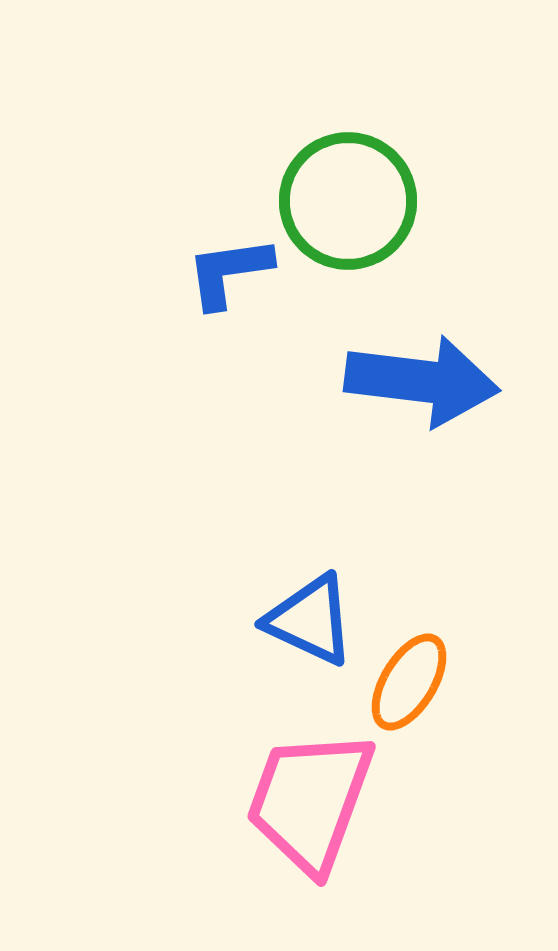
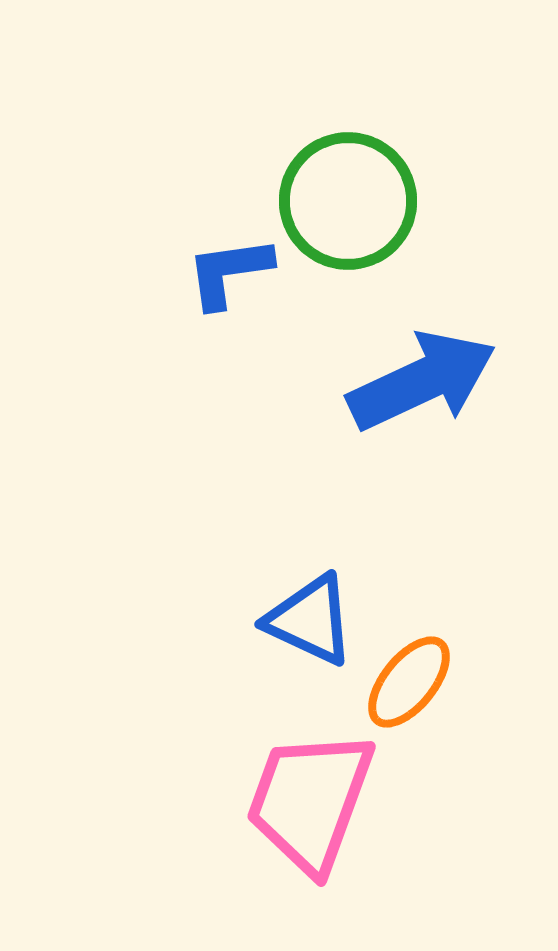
blue arrow: rotated 32 degrees counterclockwise
orange ellipse: rotated 8 degrees clockwise
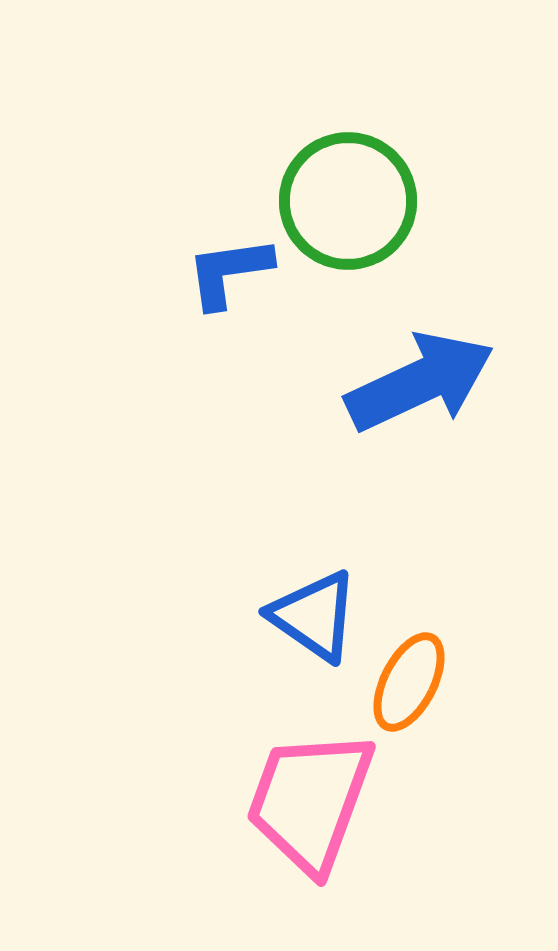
blue arrow: moved 2 px left, 1 px down
blue triangle: moved 4 px right, 4 px up; rotated 10 degrees clockwise
orange ellipse: rotated 12 degrees counterclockwise
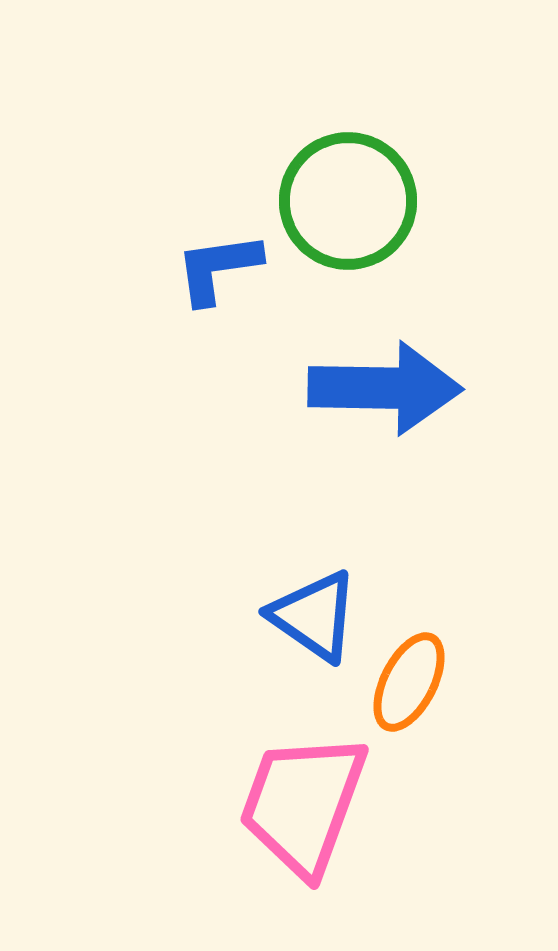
blue L-shape: moved 11 px left, 4 px up
blue arrow: moved 35 px left, 6 px down; rotated 26 degrees clockwise
pink trapezoid: moved 7 px left, 3 px down
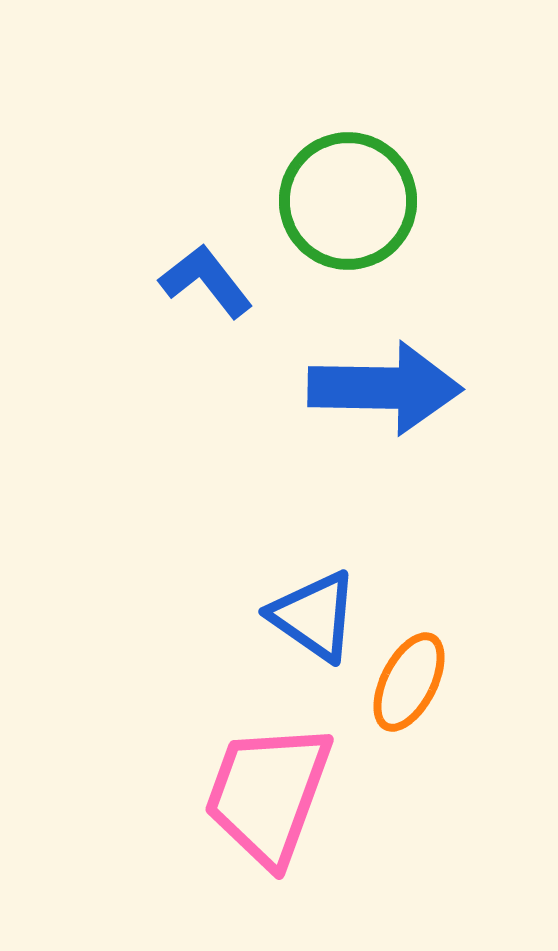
blue L-shape: moved 12 px left, 13 px down; rotated 60 degrees clockwise
pink trapezoid: moved 35 px left, 10 px up
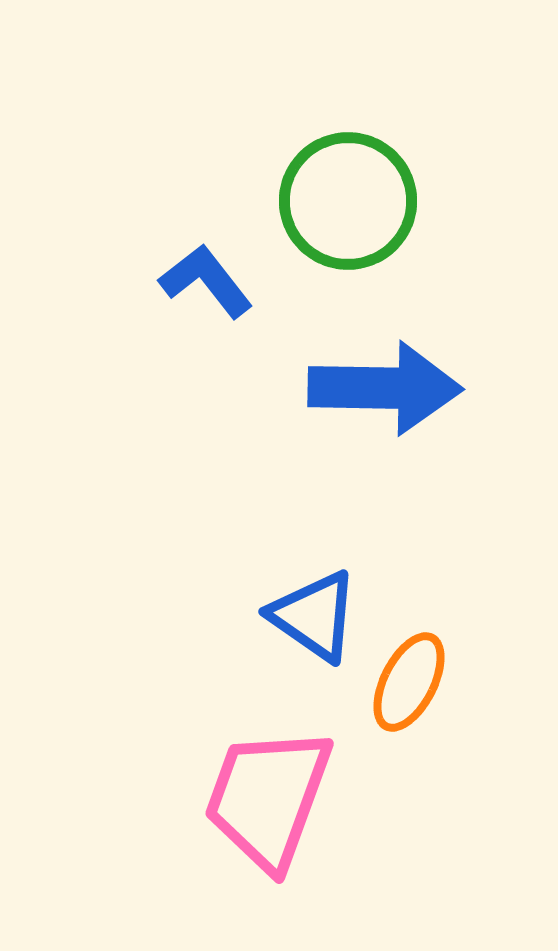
pink trapezoid: moved 4 px down
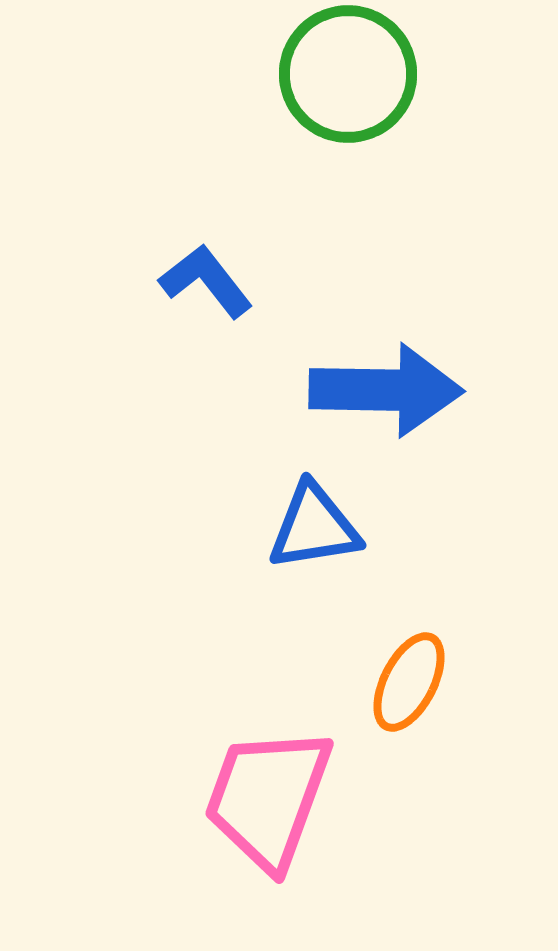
green circle: moved 127 px up
blue arrow: moved 1 px right, 2 px down
blue triangle: moved 89 px up; rotated 44 degrees counterclockwise
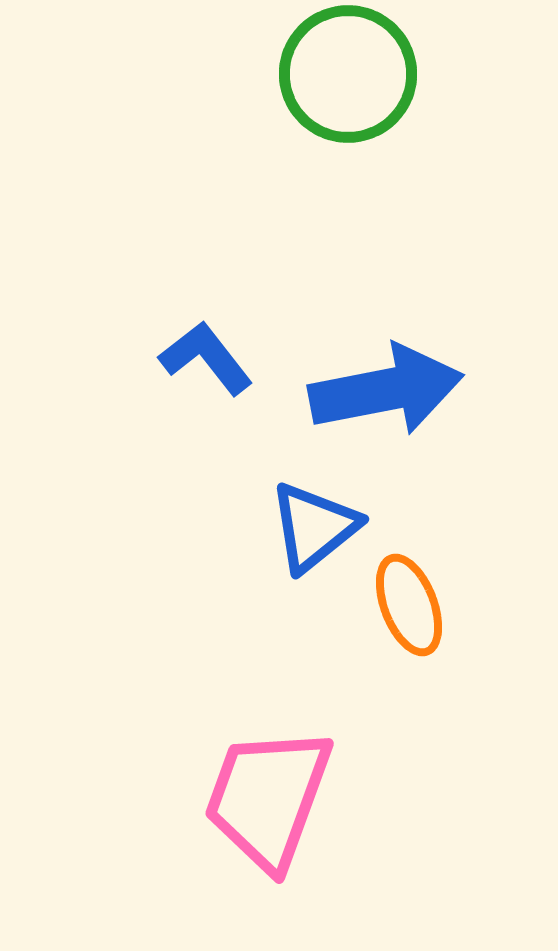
blue L-shape: moved 77 px down
blue arrow: rotated 12 degrees counterclockwise
blue triangle: rotated 30 degrees counterclockwise
orange ellipse: moved 77 px up; rotated 48 degrees counterclockwise
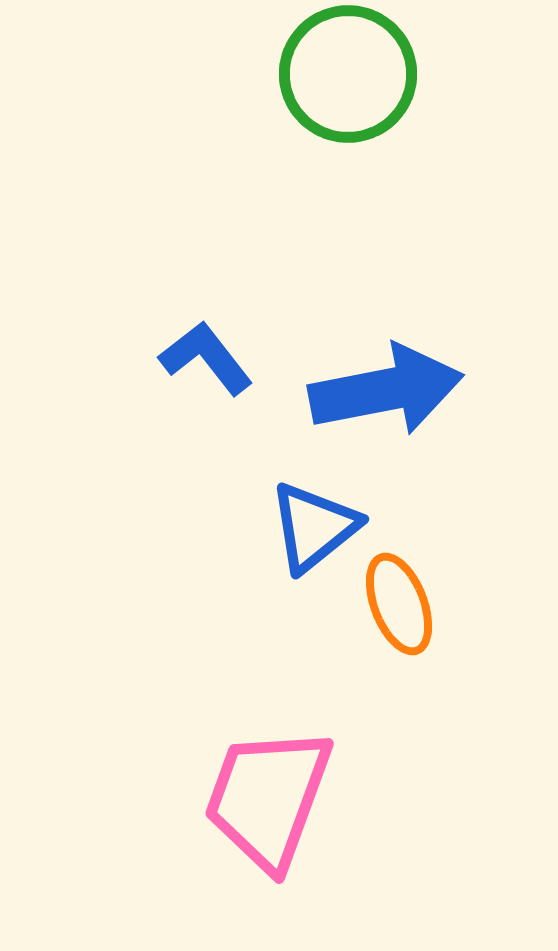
orange ellipse: moved 10 px left, 1 px up
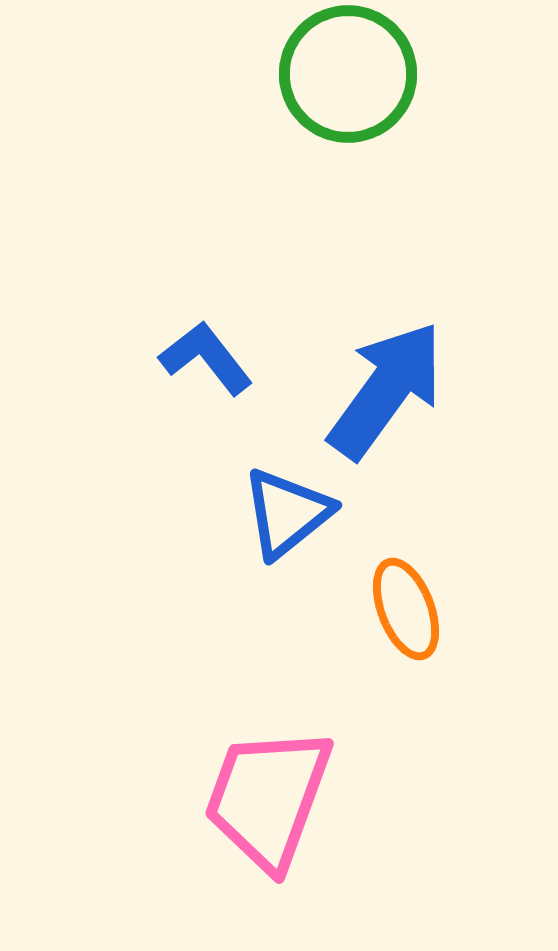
blue arrow: rotated 43 degrees counterclockwise
blue triangle: moved 27 px left, 14 px up
orange ellipse: moved 7 px right, 5 px down
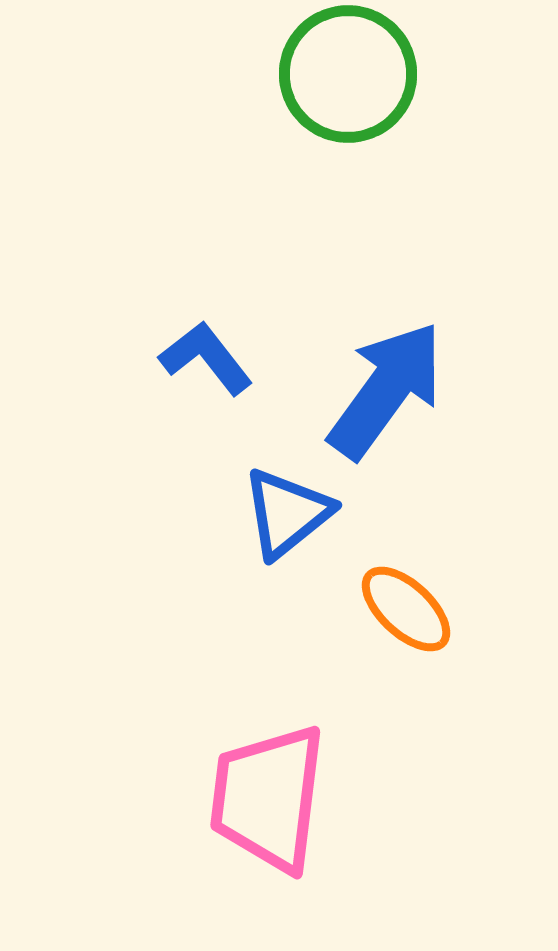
orange ellipse: rotated 26 degrees counterclockwise
pink trapezoid: rotated 13 degrees counterclockwise
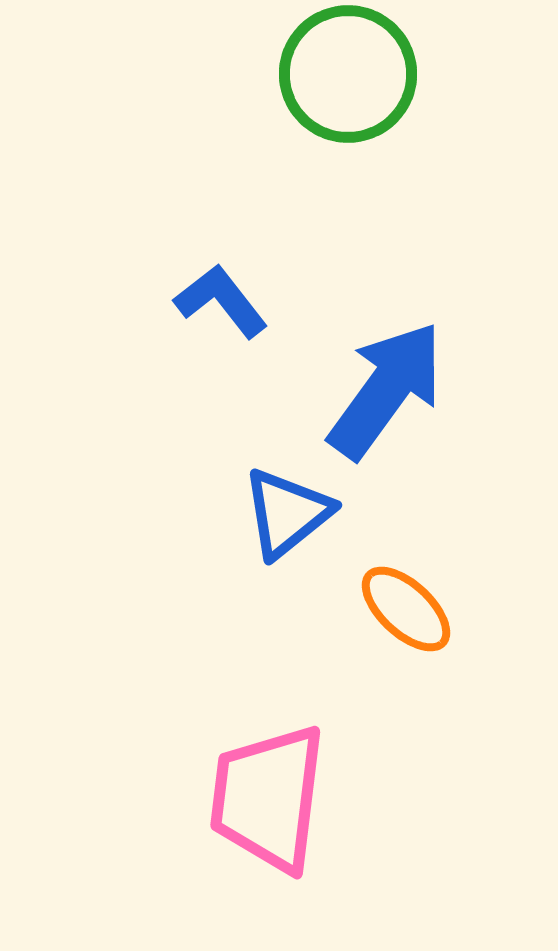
blue L-shape: moved 15 px right, 57 px up
